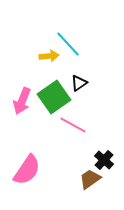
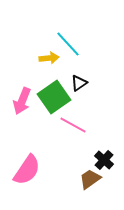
yellow arrow: moved 2 px down
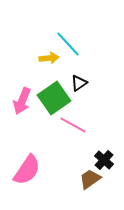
green square: moved 1 px down
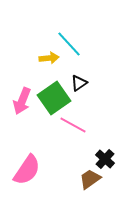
cyan line: moved 1 px right
black cross: moved 1 px right, 1 px up
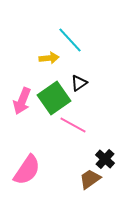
cyan line: moved 1 px right, 4 px up
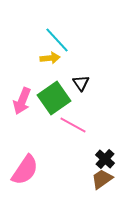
cyan line: moved 13 px left
yellow arrow: moved 1 px right
black triangle: moved 2 px right; rotated 30 degrees counterclockwise
pink semicircle: moved 2 px left
brown trapezoid: moved 12 px right
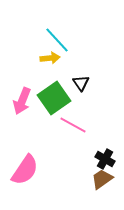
black cross: rotated 12 degrees counterclockwise
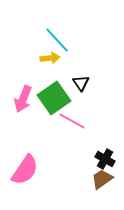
pink arrow: moved 1 px right, 2 px up
pink line: moved 1 px left, 4 px up
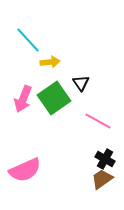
cyan line: moved 29 px left
yellow arrow: moved 4 px down
pink line: moved 26 px right
pink semicircle: rotated 32 degrees clockwise
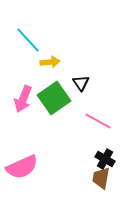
pink semicircle: moved 3 px left, 3 px up
brown trapezoid: moved 1 px left, 1 px up; rotated 45 degrees counterclockwise
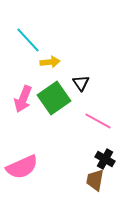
brown trapezoid: moved 6 px left, 2 px down
